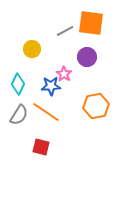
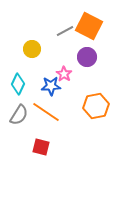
orange square: moved 2 px left, 3 px down; rotated 20 degrees clockwise
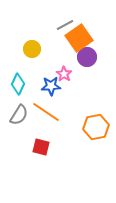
orange square: moved 10 px left, 12 px down; rotated 28 degrees clockwise
gray line: moved 6 px up
orange hexagon: moved 21 px down
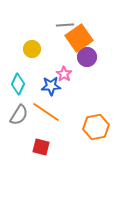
gray line: rotated 24 degrees clockwise
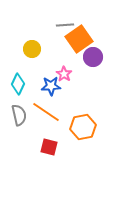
orange square: moved 1 px down
purple circle: moved 6 px right
gray semicircle: rotated 45 degrees counterclockwise
orange hexagon: moved 13 px left
red square: moved 8 px right
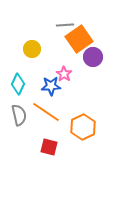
orange hexagon: rotated 15 degrees counterclockwise
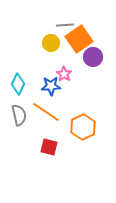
yellow circle: moved 19 px right, 6 px up
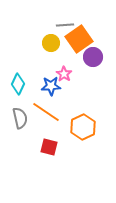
gray semicircle: moved 1 px right, 3 px down
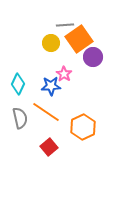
red square: rotated 36 degrees clockwise
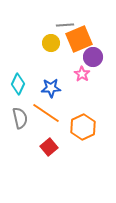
orange square: rotated 12 degrees clockwise
pink star: moved 18 px right
blue star: moved 2 px down
orange line: moved 1 px down
